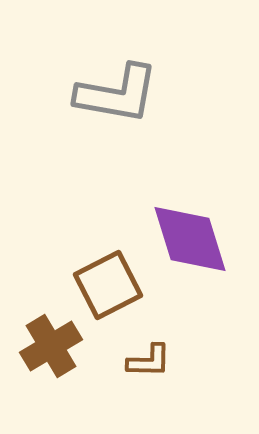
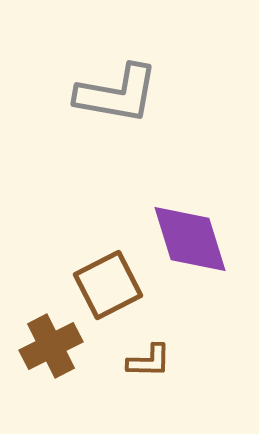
brown cross: rotated 4 degrees clockwise
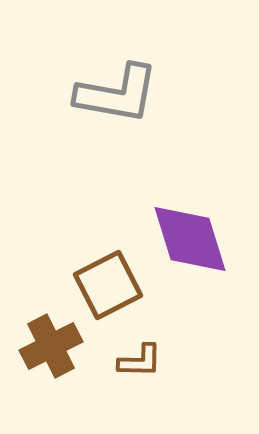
brown L-shape: moved 9 px left
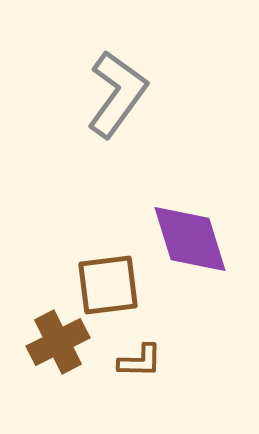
gray L-shape: rotated 64 degrees counterclockwise
brown square: rotated 20 degrees clockwise
brown cross: moved 7 px right, 4 px up
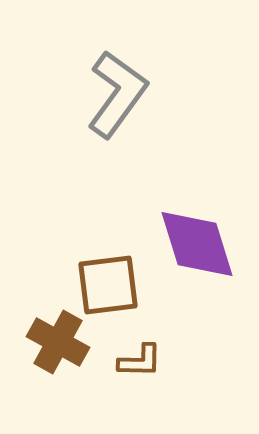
purple diamond: moved 7 px right, 5 px down
brown cross: rotated 34 degrees counterclockwise
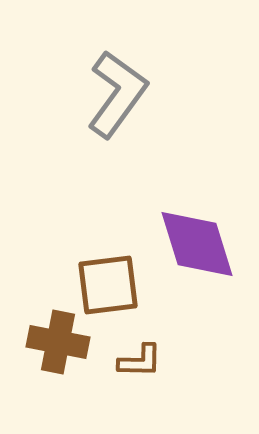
brown cross: rotated 18 degrees counterclockwise
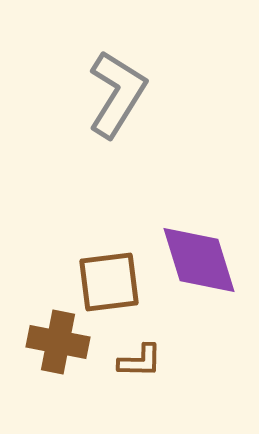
gray L-shape: rotated 4 degrees counterclockwise
purple diamond: moved 2 px right, 16 px down
brown square: moved 1 px right, 3 px up
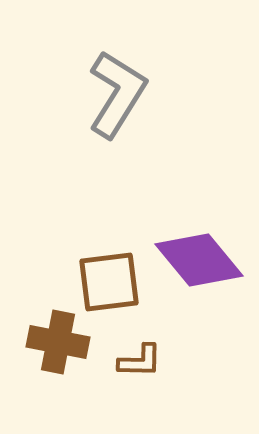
purple diamond: rotated 22 degrees counterclockwise
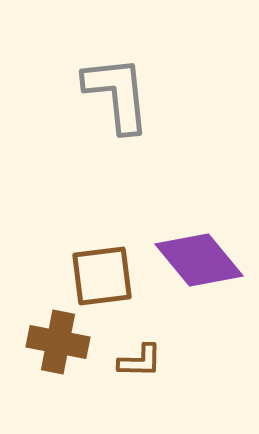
gray L-shape: rotated 38 degrees counterclockwise
brown square: moved 7 px left, 6 px up
